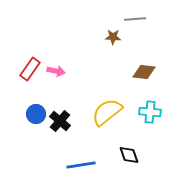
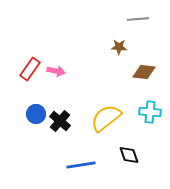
gray line: moved 3 px right
brown star: moved 6 px right, 10 px down
yellow semicircle: moved 1 px left, 6 px down
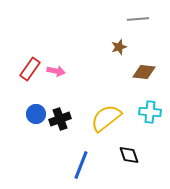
brown star: rotated 21 degrees counterclockwise
black cross: moved 2 px up; rotated 30 degrees clockwise
blue line: rotated 60 degrees counterclockwise
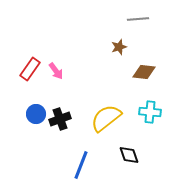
pink arrow: rotated 42 degrees clockwise
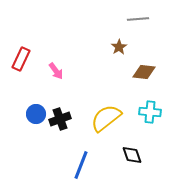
brown star: rotated 14 degrees counterclockwise
red rectangle: moved 9 px left, 10 px up; rotated 10 degrees counterclockwise
black diamond: moved 3 px right
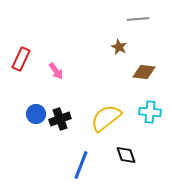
brown star: rotated 14 degrees counterclockwise
black diamond: moved 6 px left
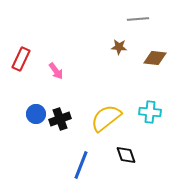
brown star: rotated 21 degrees counterclockwise
brown diamond: moved 11 px right, 14 px up
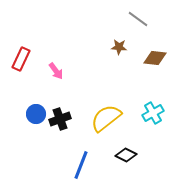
gray line: rotated 40 degrees clockwise
cyan cross: moved 3 px right, 1 px down; rotated 35 degrees counterclockwise
black diamond: rotated 45 degrees counterclockwise
